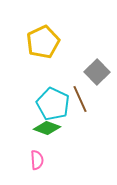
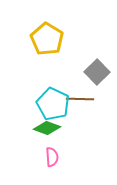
yellow pentagon: moved 4 px right, 3 px up; rotated 16 degrees counterclockwise
brown line: rotated 64 degrees counterclockwise
pink semicircle: moved 15 px right, 3 px up
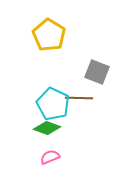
yellow pentagon: moved 2 px right, 4 px up
gray square: rotated 25 degrees counterclockwise
brown line: moved 1 px left, 1 px up
pink semicircle: moved 2 px left; rotated 108 degrees counterclockwise
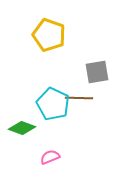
yellow pentagon: rotated 12 degrees counterclockwise
gray square: rotated 30 degrees counterclockwise
green diamond: moved 25 px left
